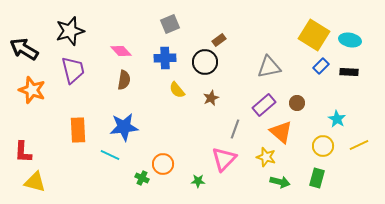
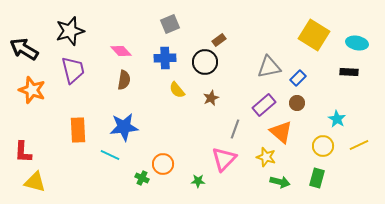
cyan ellipse: moved 7 px right, 3 px down
blue rectangle: moved 23 px left, 12 px down
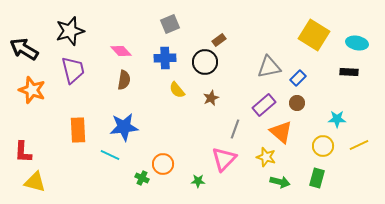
cyan star: rotated 30 degrees counterclockwise
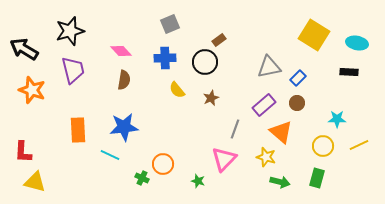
green star: rotated 16 degrees clockwise
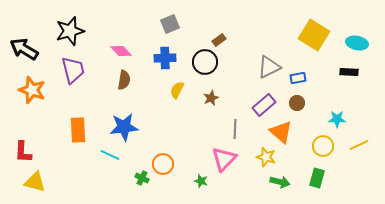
gray triangle: rotated 15 degrees counterclockwise
blue rectangle: rotated 35 degrees clockwise
yellow semicircle: rotated 66 degrees clockwise
gray line: rotated 18 degrees counterclockwise
green star: moved 3 px right
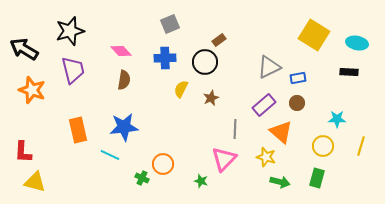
yellow semicircle: moved 4 px right, 1 px up
orange rectangle: rotated 10 degrees counterclockwise
yellow line: moved 2 px right, 1 px down; rotated 48 degrees counterclockwise
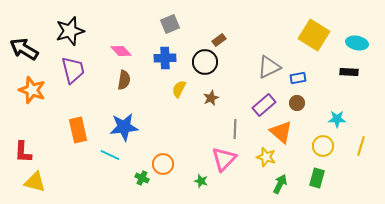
yellow semicircle: moved 2 px left
green arrow: moved 2 px down; rotated 78 degrees counterclockwise
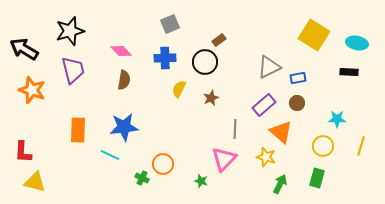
orange rectangle: rotated 15 degrees clockwise
